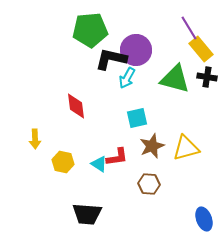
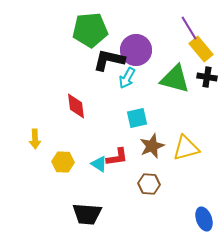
black L-shape: moved 2 px left, 1 px down
yellow hexagon: rotated 10 degrees counterclockwise
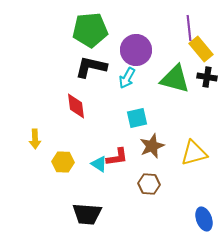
purple line: rotated 25 degrees clockwise
black L-shape: moved 18 px left, 7 px down
yellow triangle: moved 8 px right, 5 px down
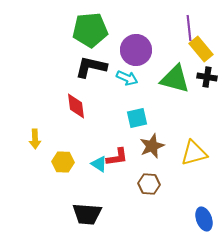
cyan arrow: rotated 95 degrees counterclockwise
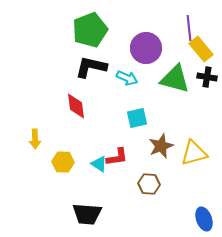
green pentagon: rotated 16 degrees counterclockwise
purple circle: moved 10 px right, 2 px up
brown star: moved 9 px right
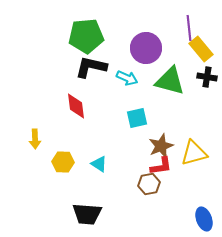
green pentagon: moved 4 px left, 6 px down; rotated 16 degrees clockwise
green triangle: moved 5 px left, 2 px down
red L-shape: moved 44 px right, 9 px down
brown hexagon: rotated 15 degrees counterclockwise
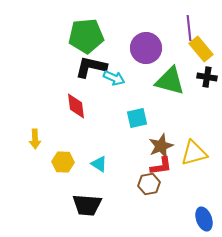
cyan arrow: moved 13 px left
black trapezoid: moved 9 px up
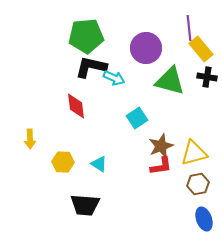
cyan square: rotated 20 degrees counterclockwise
yellow arrow: moved 5 px left
brown hexagon: moved 49 px right
black trapezoid: moved 2 px left
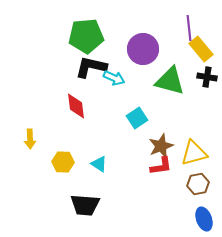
purple circle: moved 3 px left, 1 px down
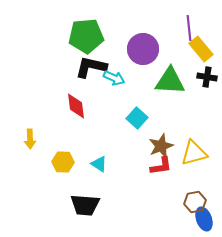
green triangle: rotated 12 degrees counterclockwise
cyan square: rotated 15 degrees counterclockwise
brown hexagon: moved 3 px left, 18 px down
